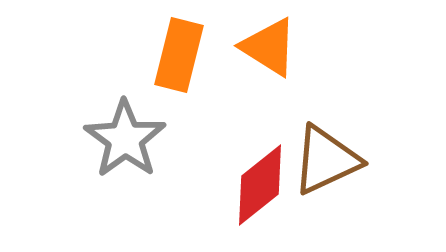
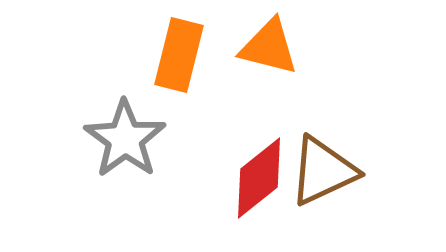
orange triangle: rotated 18 degrees counterclockwise
brown triangle: moved 3 px left, 11 px down
red diamond: moved 1 px left, 7 px up
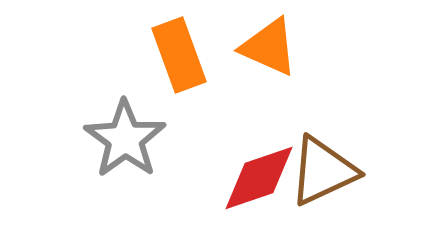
orange triangle: rotated 10 degrees clockwise
orange rectangle: rotated 34 degrees counterclockwise
red diamond: rotated 20 degrees clockwise
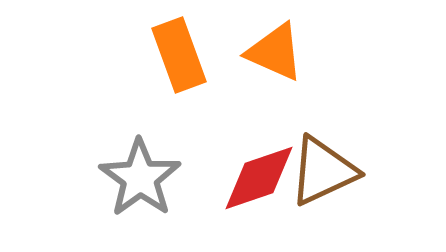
orange triangle: moved 6 px right, 5 px down
gray star: moved 15 px right, 39 px down
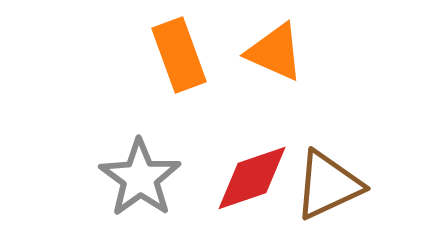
brown triangle: moved 5 px right, 14 px down
red diamond: moved 7 px left
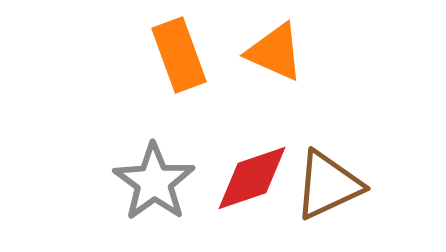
gray star: moved 14 px right, 4 px down
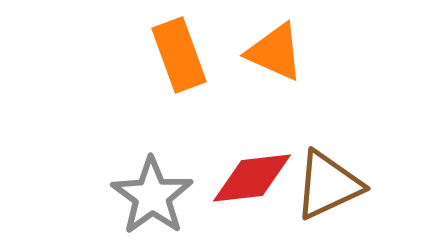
red diamond: rotated 12 degrees clockwise
gray star: moved 2 px left, 14 px down
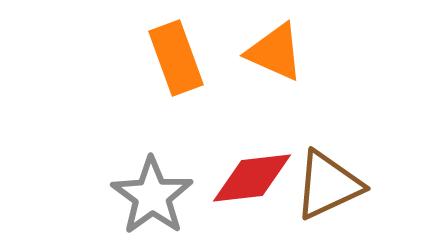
orange rectangle: moved 3 px left, 3 px down
